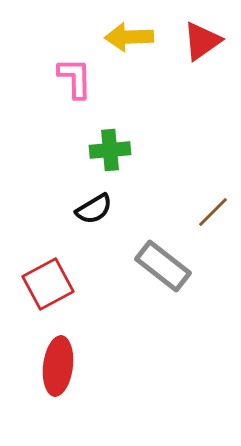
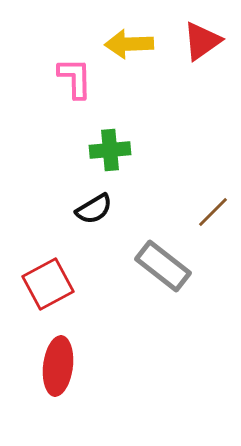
yellow arrow: moved 7 px down
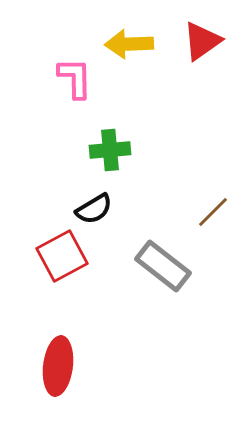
red square: moved 14 px right, 28 px up
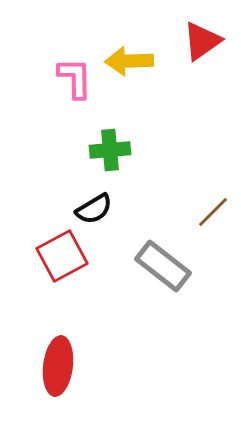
yellow arrow: moved 17 px down
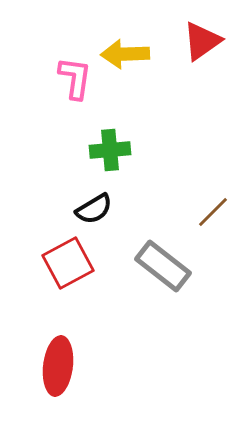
yellow arrow: moved 4 px left, 7 px up
pink L-shape: rotated 9 degrees clockwise
red square: moved 6 px right, 7 px down
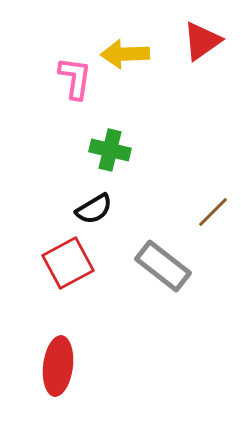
green cross: rotated 18 degrees clockwise
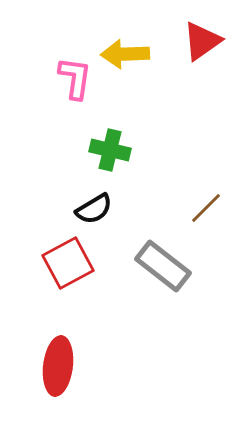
brown line: moved 7 px left, 4 px up
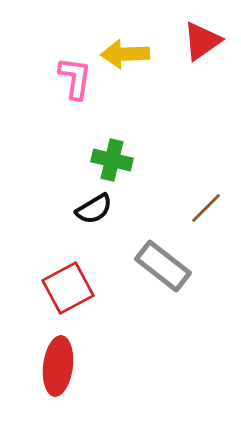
green cross: moved 2 px right, 10 px down
red square: moved 25 px down
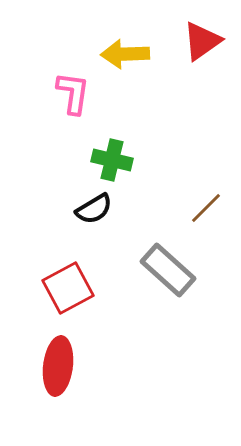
pink L-shape: moved 2 px left, 15 px down
gray rectangle: moved 5 px right, 4 px down; rotated 4 degrees clockwise
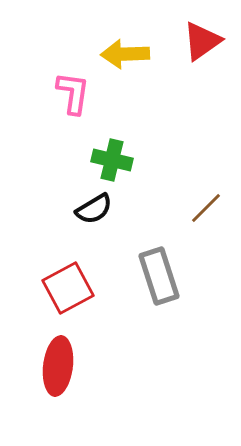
gray rectangle: moved 9 px left, 6 px down; rotated 30 degrees clockwise
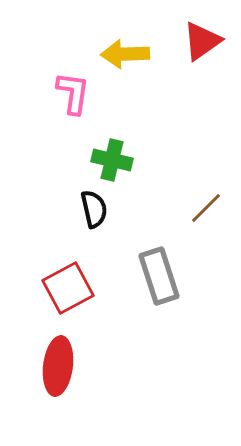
black semicircle: rotated 72 degrees counterclockwise
